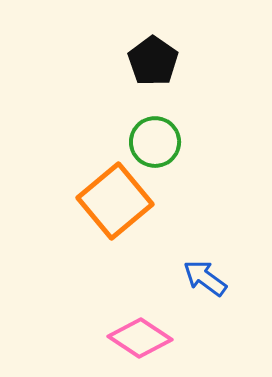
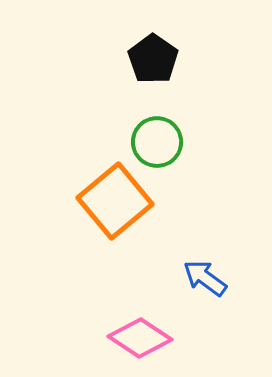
black pentagon: moved 2 px up
green circle: moved 2 px right
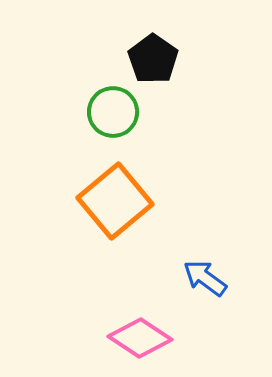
green circle: moved 44 px left, 30 px up
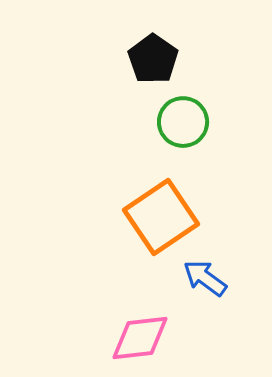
green circle: moved 70 px right, 10 px down
orange square: moved 46 px right, 16 px down; rotated 6 degrees clockwise
pink diamond: rotated 40 degrees counterclockwise
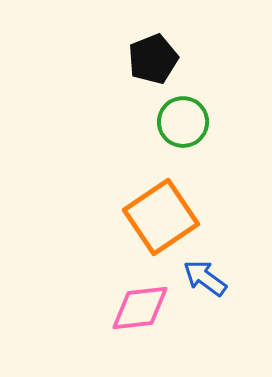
black pentagon: rotated 15 degrees clockwise
pink diamond: moved 30 px up
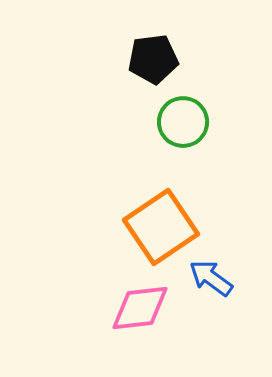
black pentagon: rotated 15 degrees clockwise
orange square: moved 10 px down
blue arrow: moved 6 px right
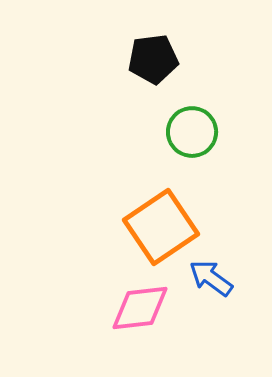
green circle: moved 9 px right, 10 px down
